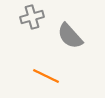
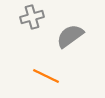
gray semicircle: rotated 96 degrees clockwise
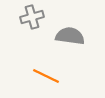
gray semicircle: rotated 44 degrees clockwise
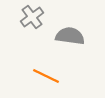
gray cross: rotated 20 degrees counterclockwise
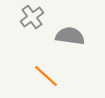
orange line: rotated 16 degrees clockwise
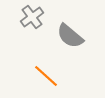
gray semicircle: rotated 148 degrees counterclockwise
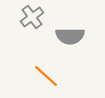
gray semicircle: rotated 40 degrees counterclockwise
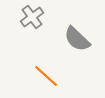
gray semicircle: moved 7 px right, 3 px down; rotated 44 degrees clockwise
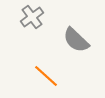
gray semicircle: moved 1 px left, 1 px down
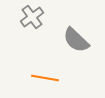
orange line: moved 1 px left, 2 px down; rotated 32 degrees counterclockwise
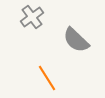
orange line: moved 2 px right; rotated 48 degrees clockwise
